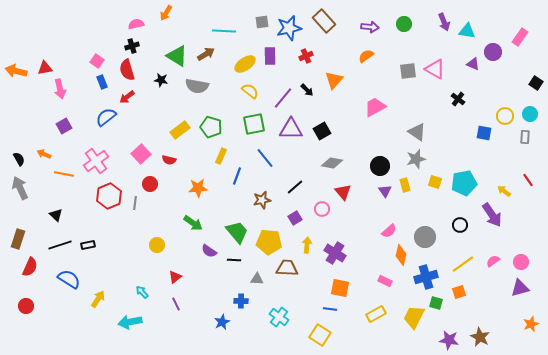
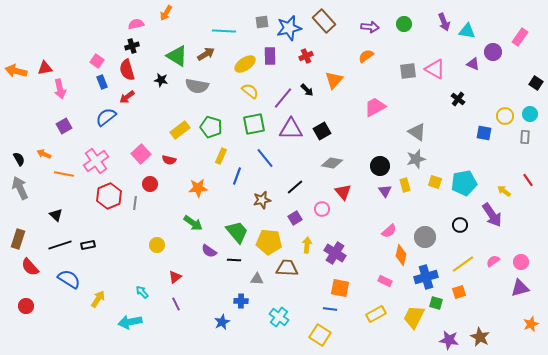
red semicircle at (30, 267): rotated 114 degrees clockwise
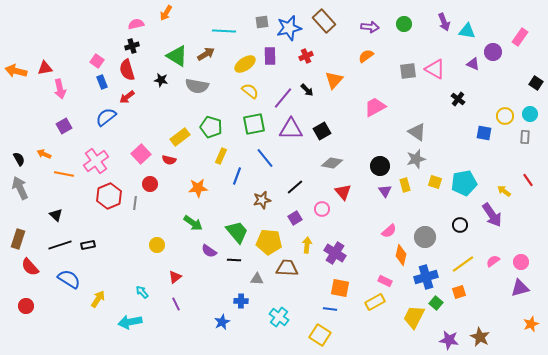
yellow rectangle at (180, 130): moved 7 px down
green square at (436, 303): rotated 24 degrees clockwise
yellow rectangle at (376, 314): moved 1 px left, 12 px up
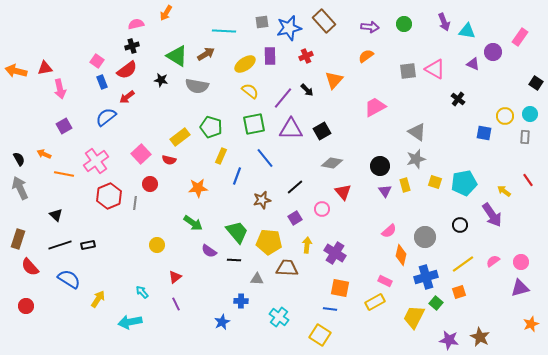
red semicircle at (127, 70): rotated 110 degrees counterclockwise
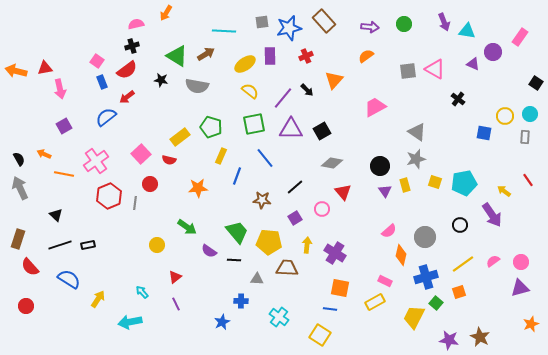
brown star at (262, 200): rotated 18 degrees clockwise
green arrow at (193, 223): moved 6 px left, 4 px down
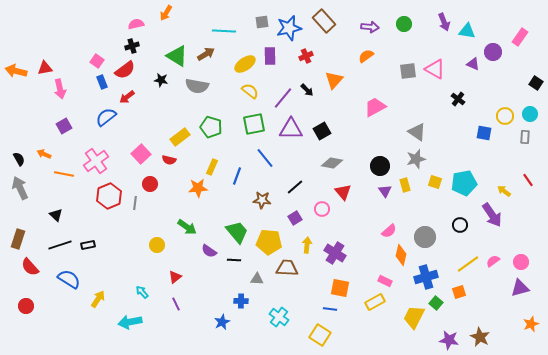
red semicircle at (127, 70): moved 2 px left
yellow rectangle at (221, 156): moved 9 px left, 11 px down
yellow line at (463, 264): moved 5 px right
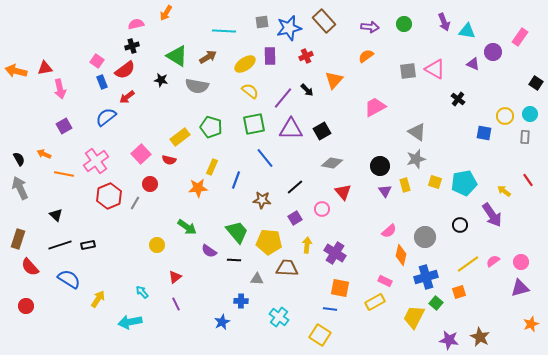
brown arrow at (206, 54): moved 2 px right, 3 px down
blue line at (237, 176): moved 1 px left, 4 px down
gray line at (135, 203): rotated 24 degrees clockwise
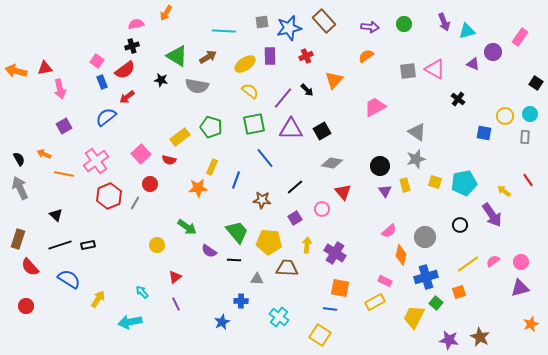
cyan triangle at (467, 31): rotated 24 degrees counterclockwise
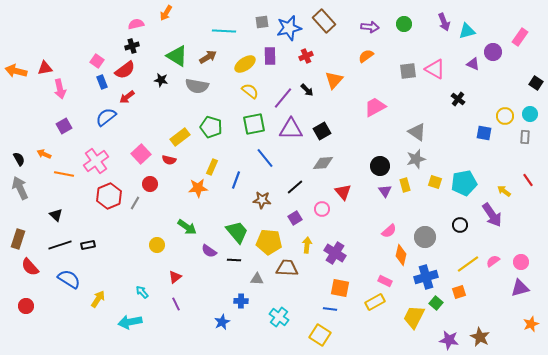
gray diamond at (332, 163): moved 9 px left; rotated 15 degrees counterclockwise
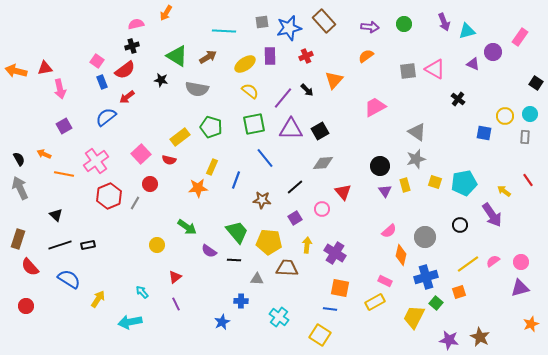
gray semicircle at (197, 86): moved 3 px down
black square at (322, 131): moved 2 px left
